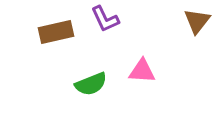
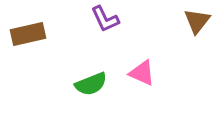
brown rectangle: moved 28 px left, 2 px down
pink triangle: moved 2 px down; rotated 20 degrees clockwise
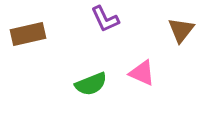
brown triangle: moved 16 px left, 9 px down
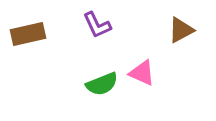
purple L-shape: moved 8 px left, 6 px down
brown triangle: rotated 24 degrees clockwise
green semicircle: moved 11 px right
